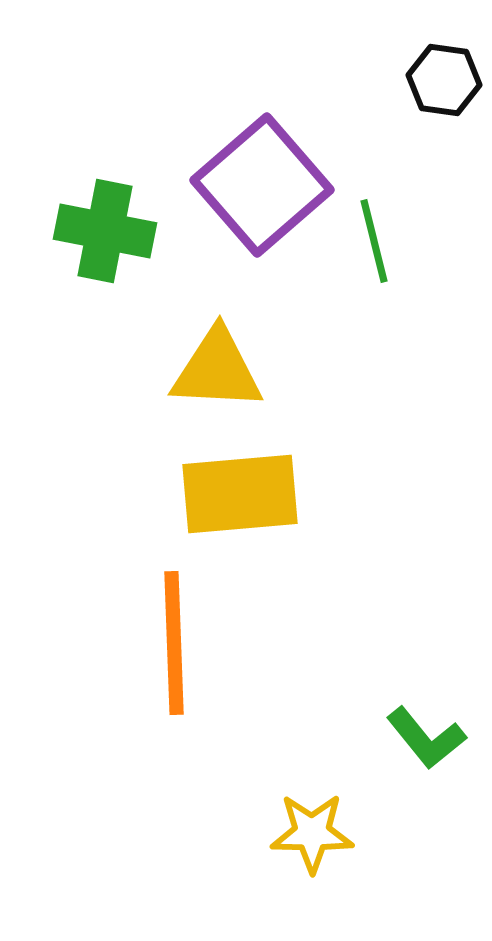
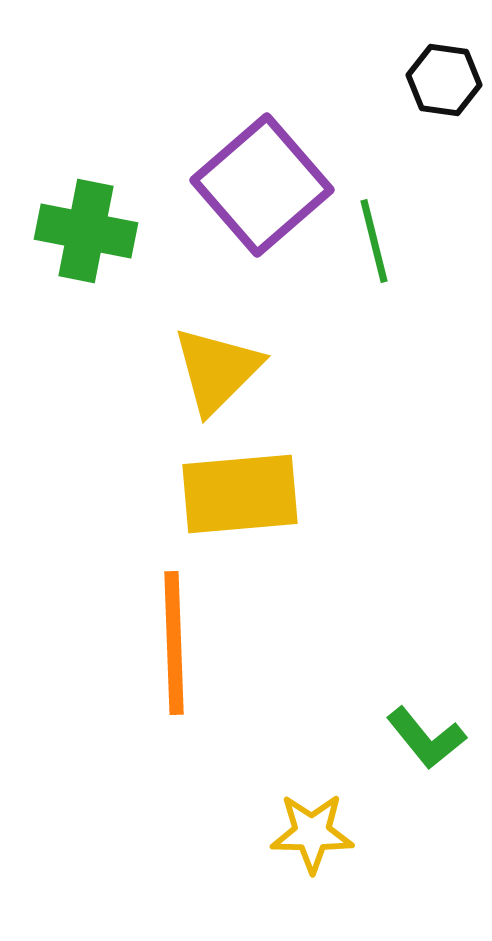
green cross: moved 19 px left
yellow triangle: rotated 48 degrees counterclockwise
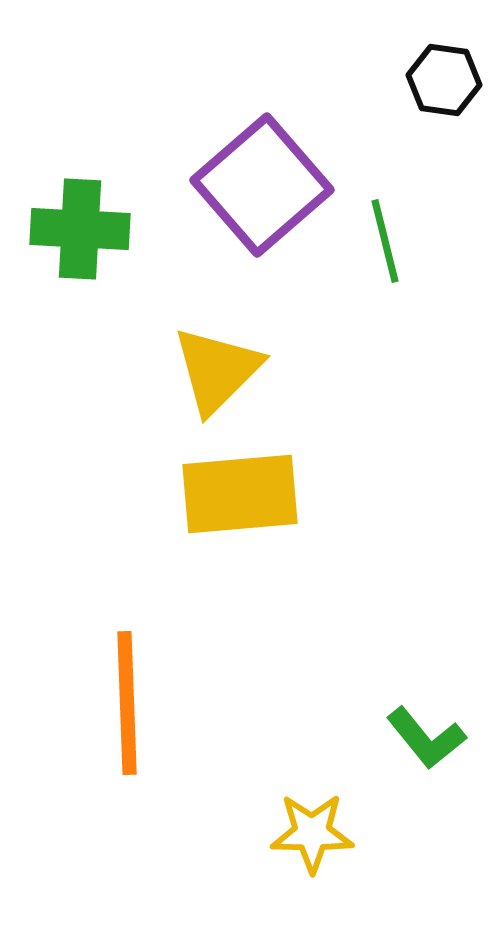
green cross: moved 6 px left, 2 px up; rotated 8 degrees counterclockwise
green line: moved 11 px right
orange line: moved 47 px left, 60 px down
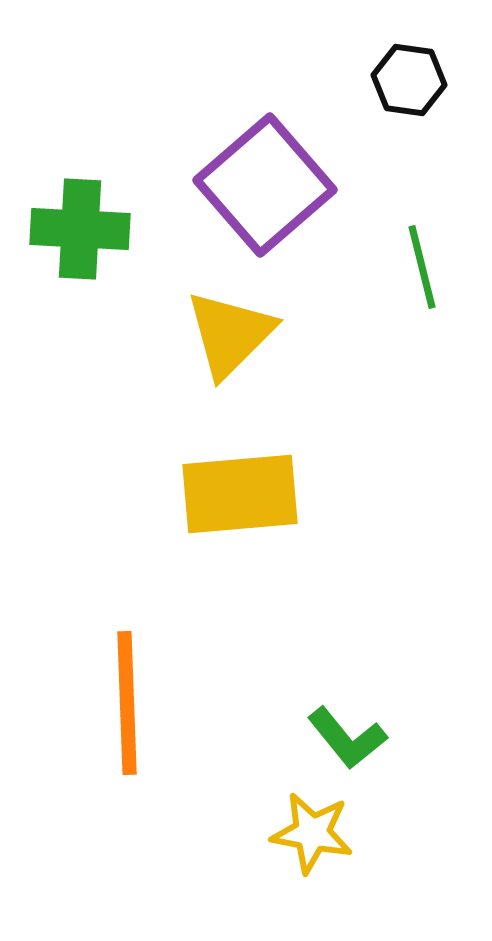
black hexagon: moved 35 px left
purple square: moved 3 px right
green line: moved 37 px right, 26 px down
yellow triangle: moved 13 px right, 36 px up
green L-shape: moved 79 px left
yellow star: rotated 10 degrees clockwise
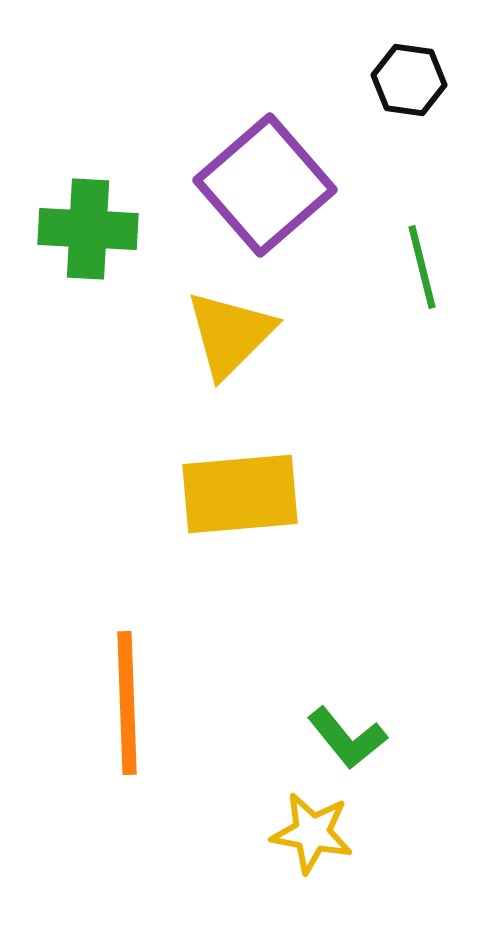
green cross: moved 8 px right
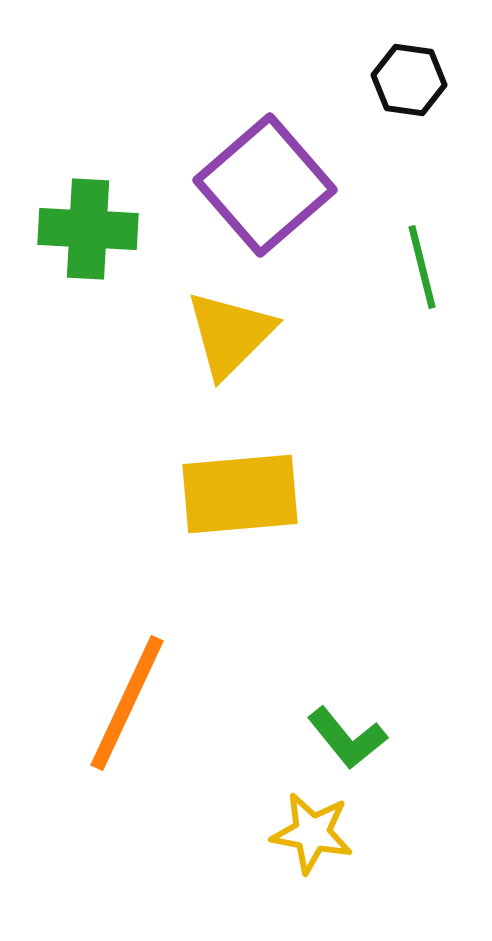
orange line: rotated 27 degrees clockwise
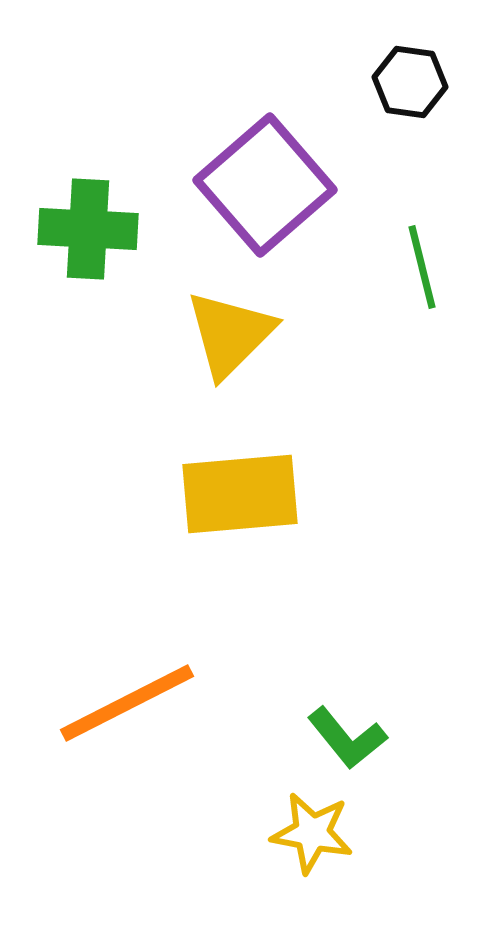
black hexagon: moved 1 px right, 2 px down
orange line: rotated 38 degrees clockwise
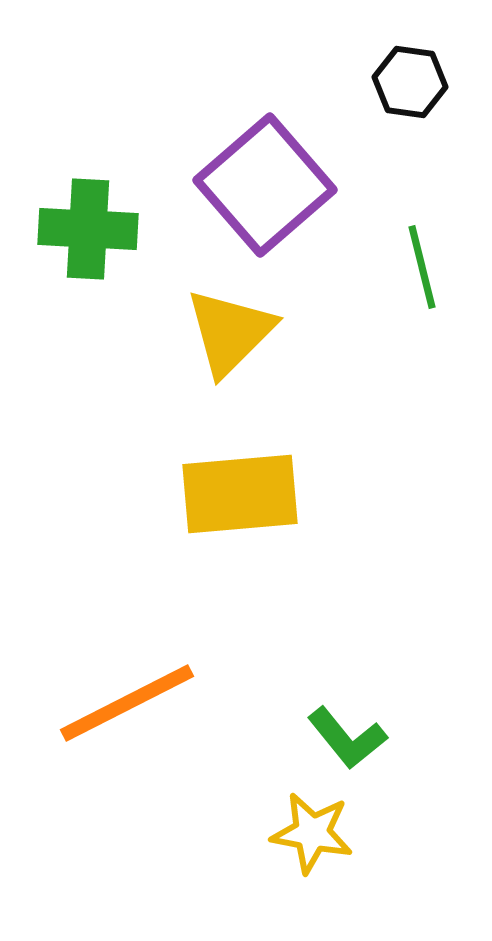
yellow triangle: moved 2 px up
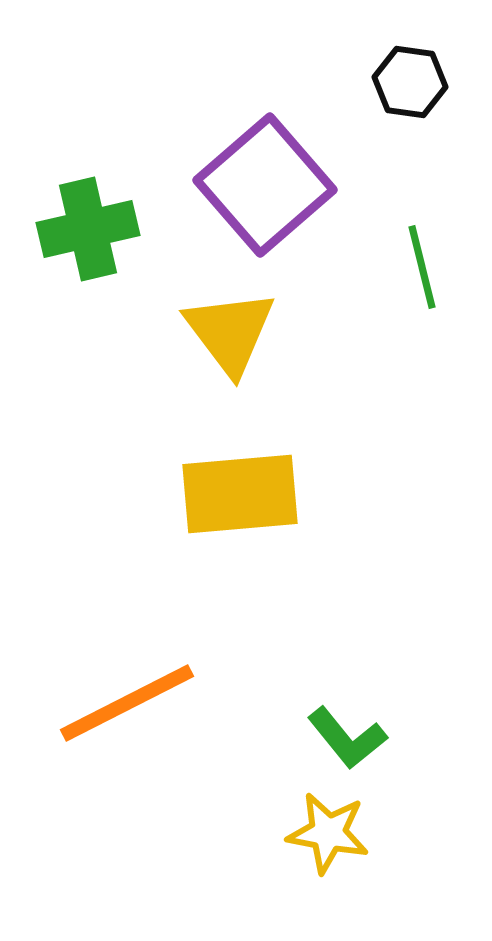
green cross: rotated 16 degrees counterclockwise
yellow triangle: rotated 22 degrees counterclockwise
yellow star: moved 16 px right
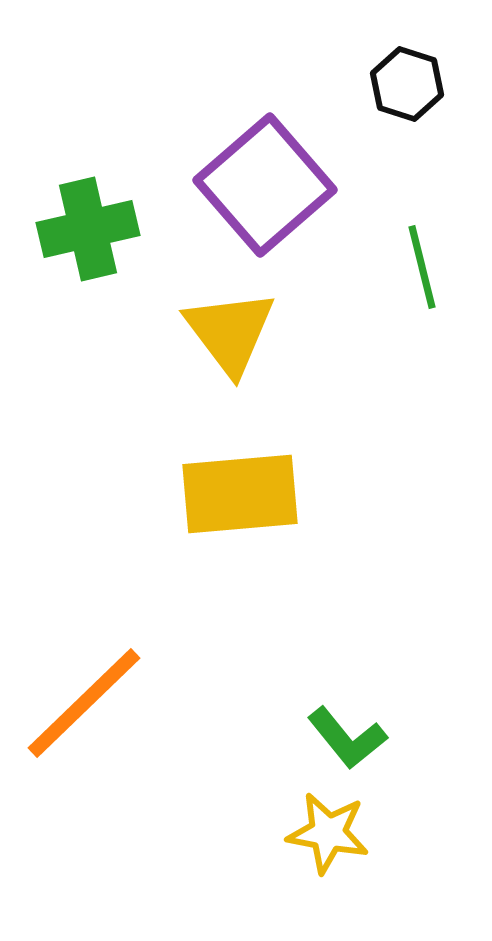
black hexagon: moved 3 px left, 2 px down; rotated 10 degrees clockwise
orange line: moved 43 px left; rotated 17 degrees counterclockwise
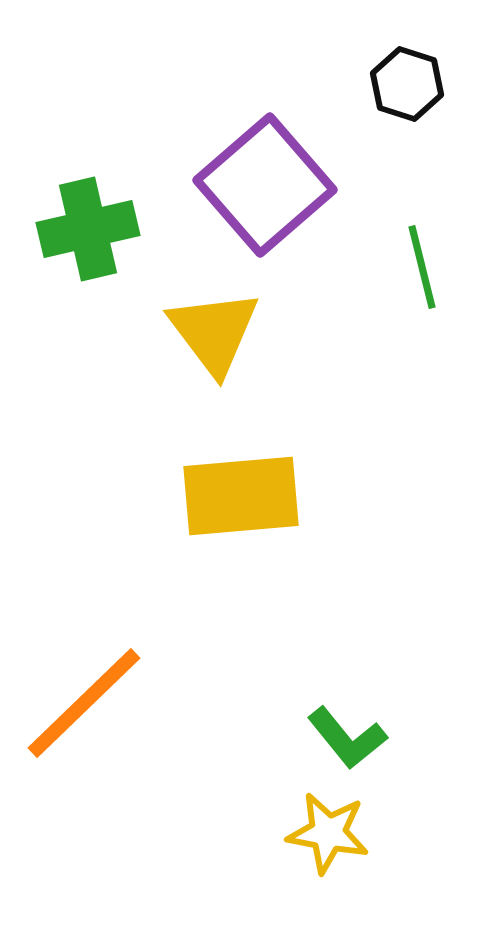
yellow triangle: moved 16 px left
yellow rectangle: moved 1 px right, 2 px down
